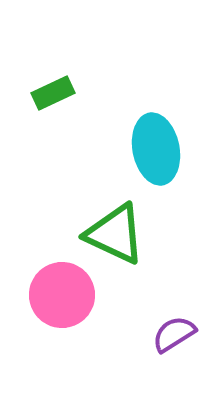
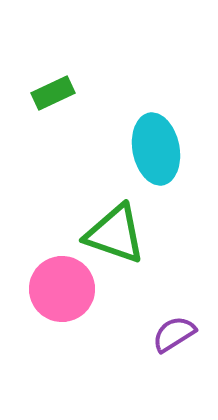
green triangle: rotated 6 degrees counterclockwise
pink circle: moved 6 px up
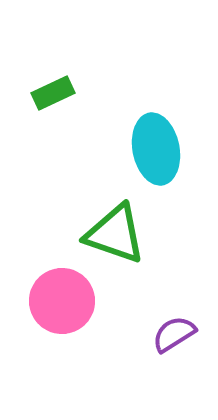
pink circle: moved 12 px down
